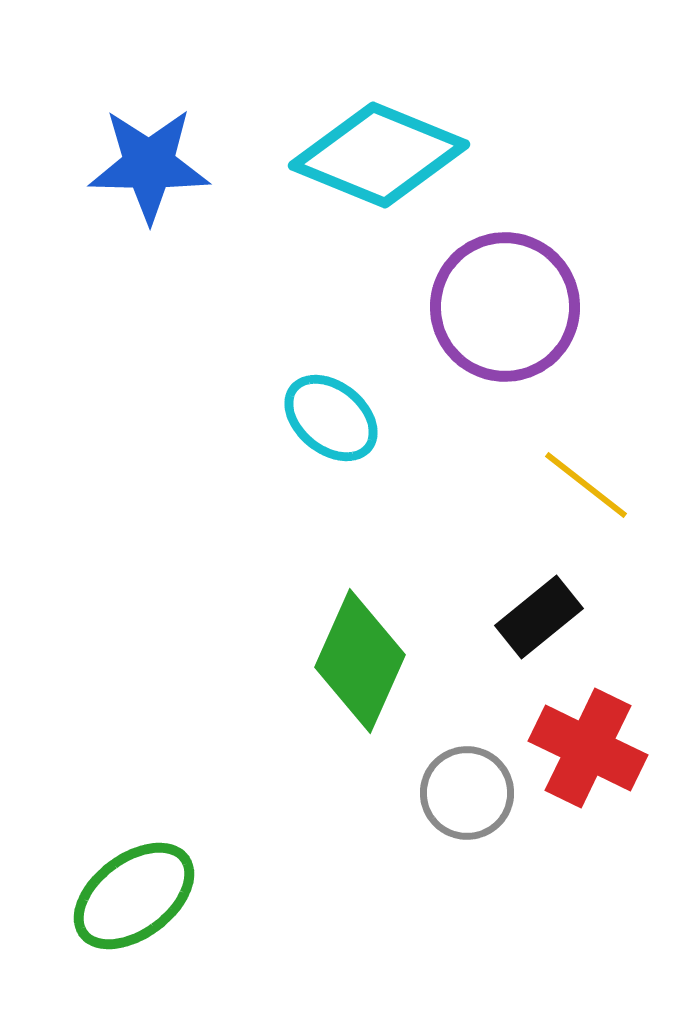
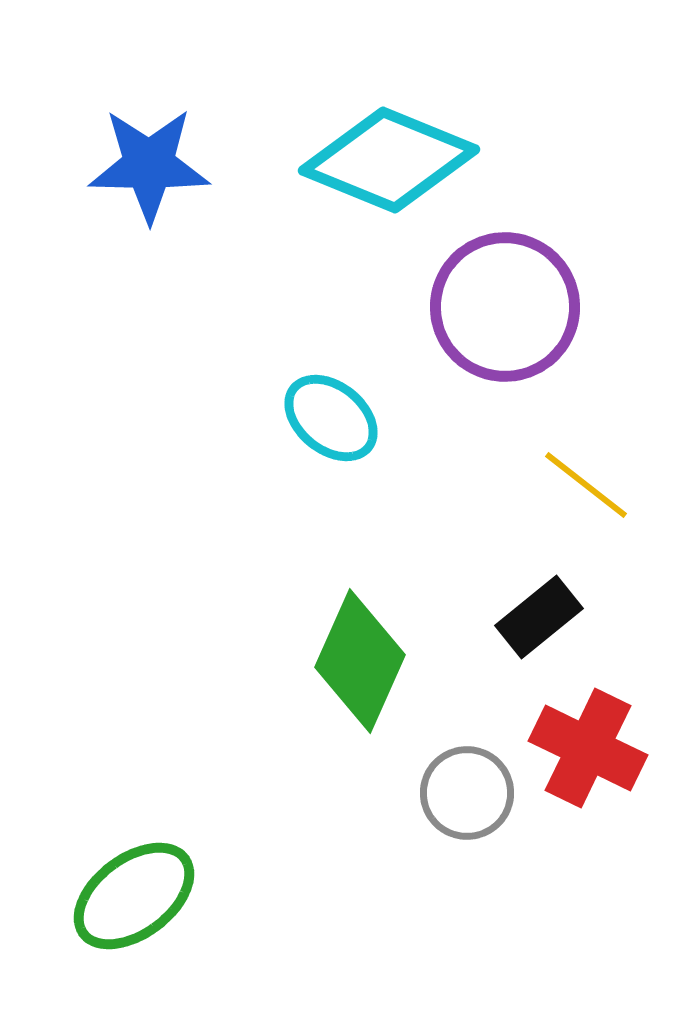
cyan diamond: moved 10 px right, 5 px down
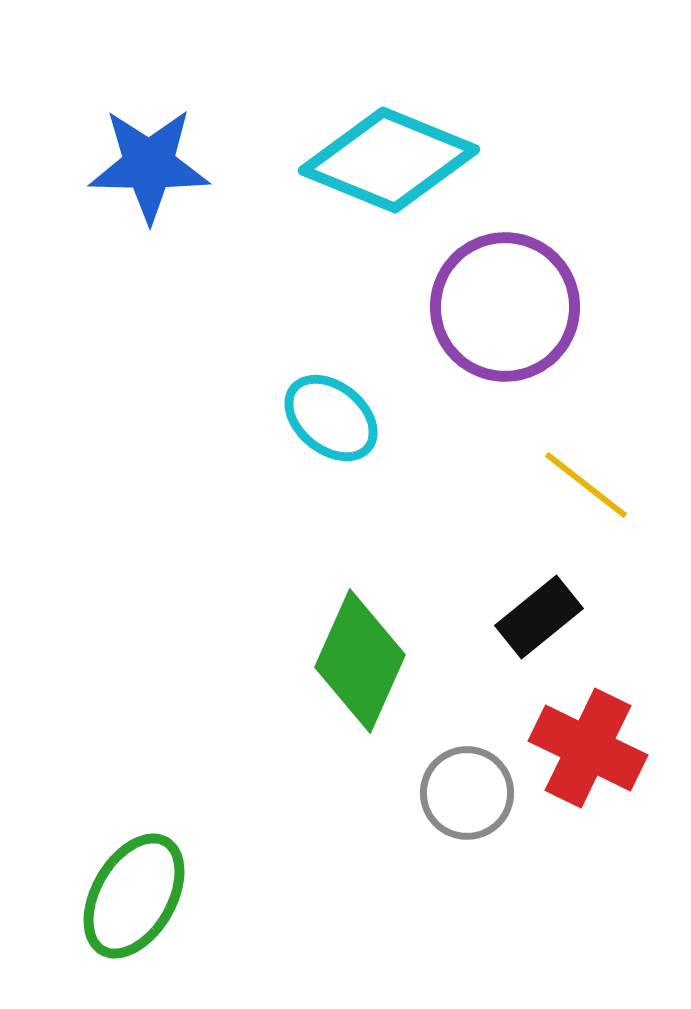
green ellipse: rotated 23 degrees counterclockwise
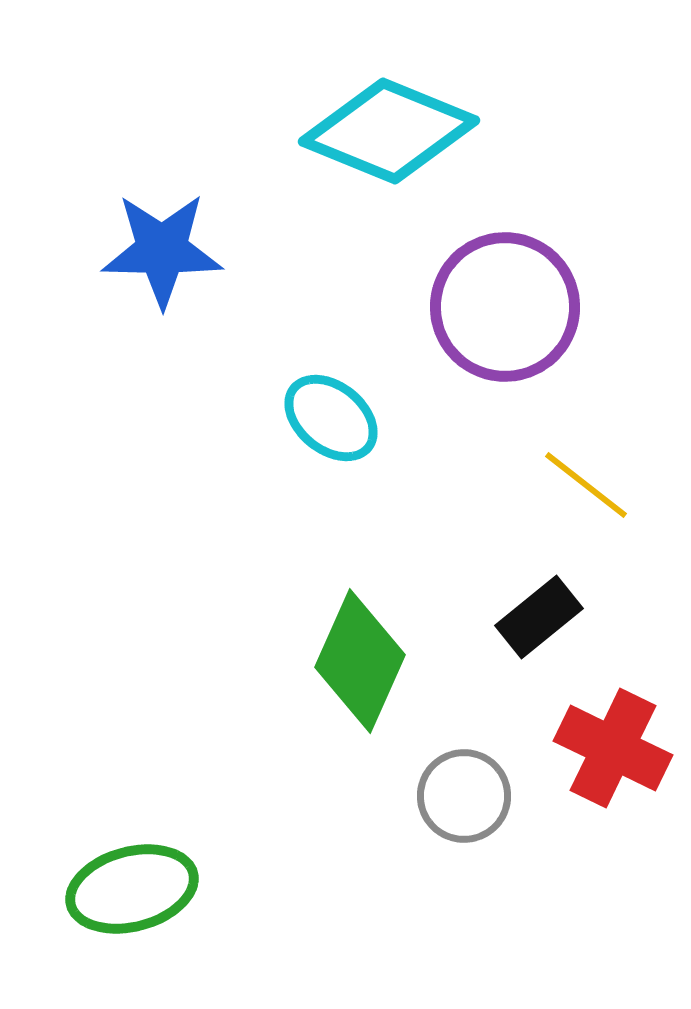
cyan diamond: moved 29 px up
blue star: moved 13 px right, 85 px down
red cross: moved 25 px right
gray circle: moved 3 px left, 3 px down
green ellipse: moved 2 px left, 7 px up; rotated 45 degrees clockwise
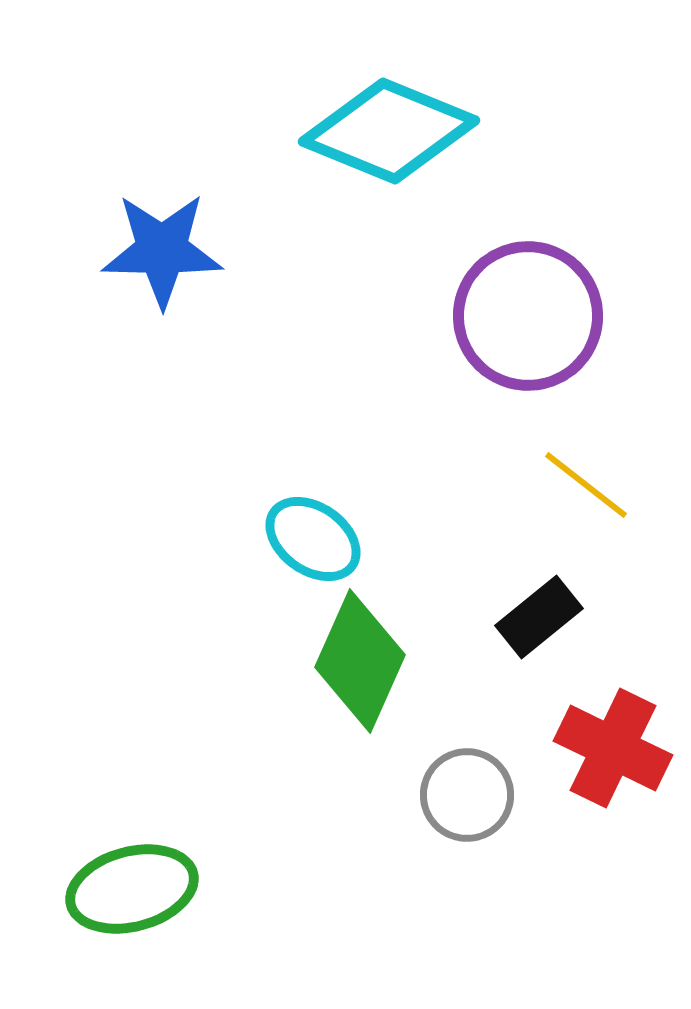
purple circle: moved 23 px right, 9 px down
cyan ellipse: moved 18 px left, 121 px down; rotated 4 degrees counterclockwise
gray circle: moved 3 px right, 1 px up
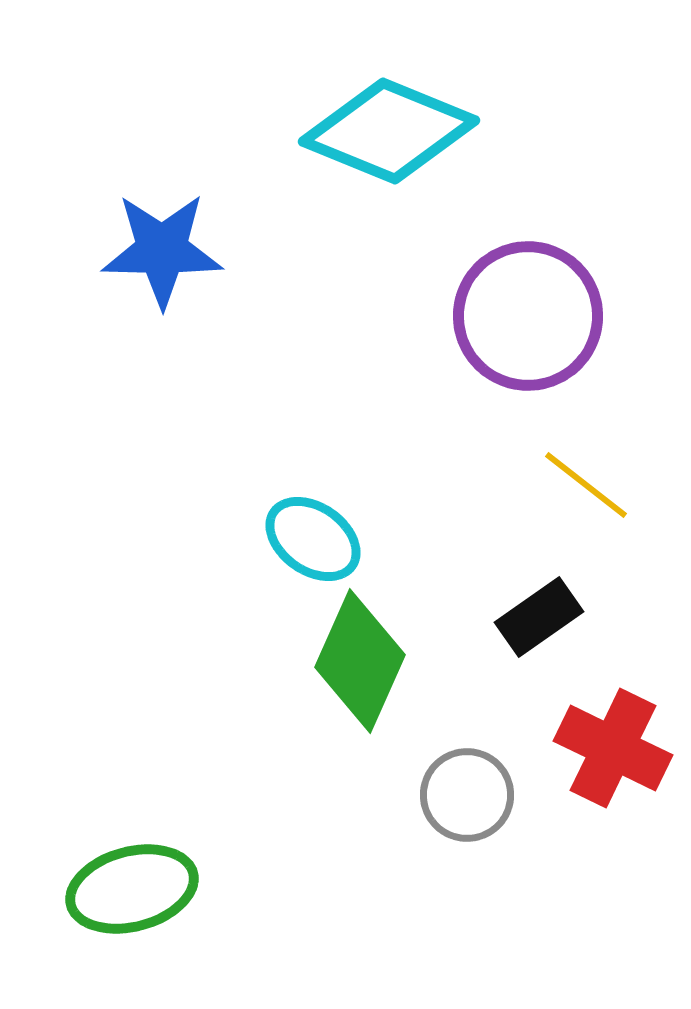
black rectangle: rotated 4 degrees clockwise
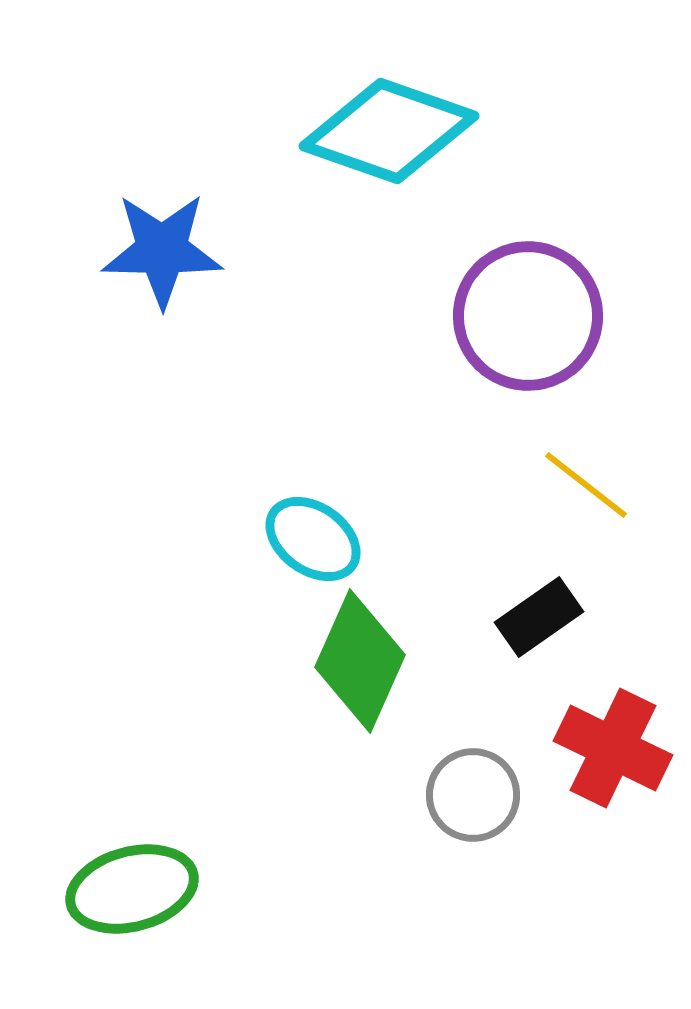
cyan diamond: rotated 3 degrees counterclockwise
gray circle: moved 6 px right
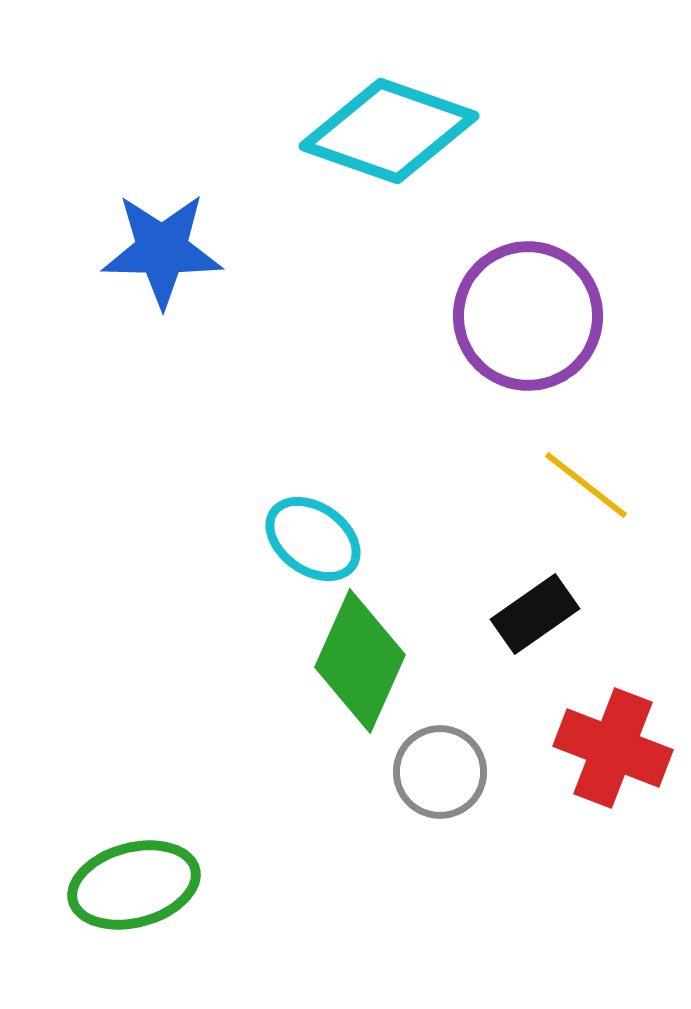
black rectangle: moved 4 px left, 3 px up
red cross: rotated 5 degrees counterclockwise
gray circle: moved 33 px left, 23 px up
green ellipse: moved 2 px right, 4 px up
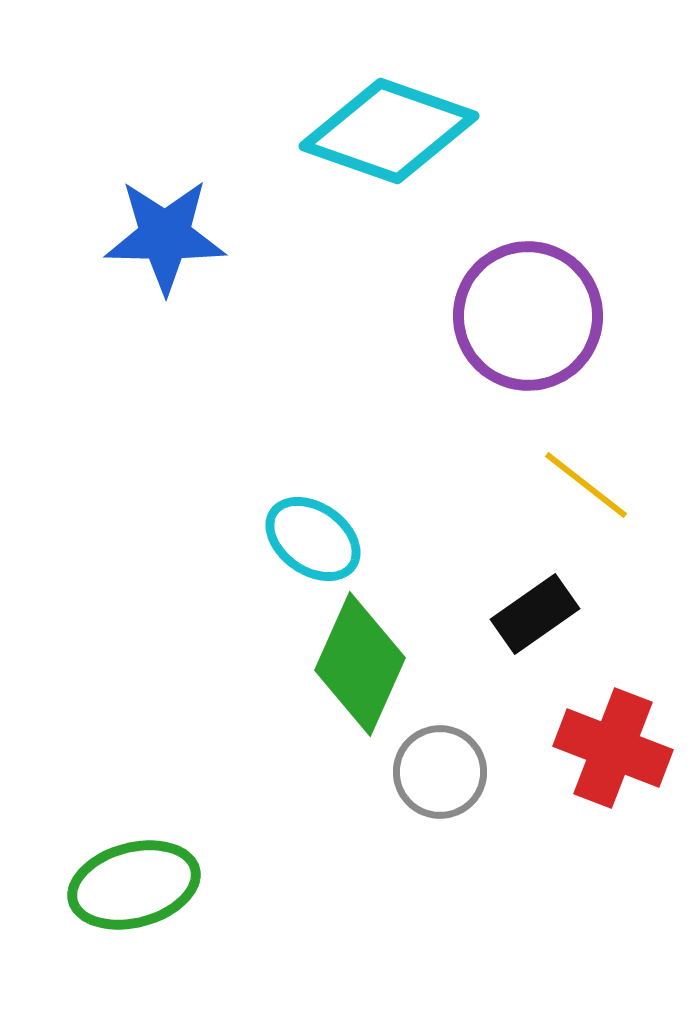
blue star: moved 3 px right, 14 px up
green diamond: moved 3 px down
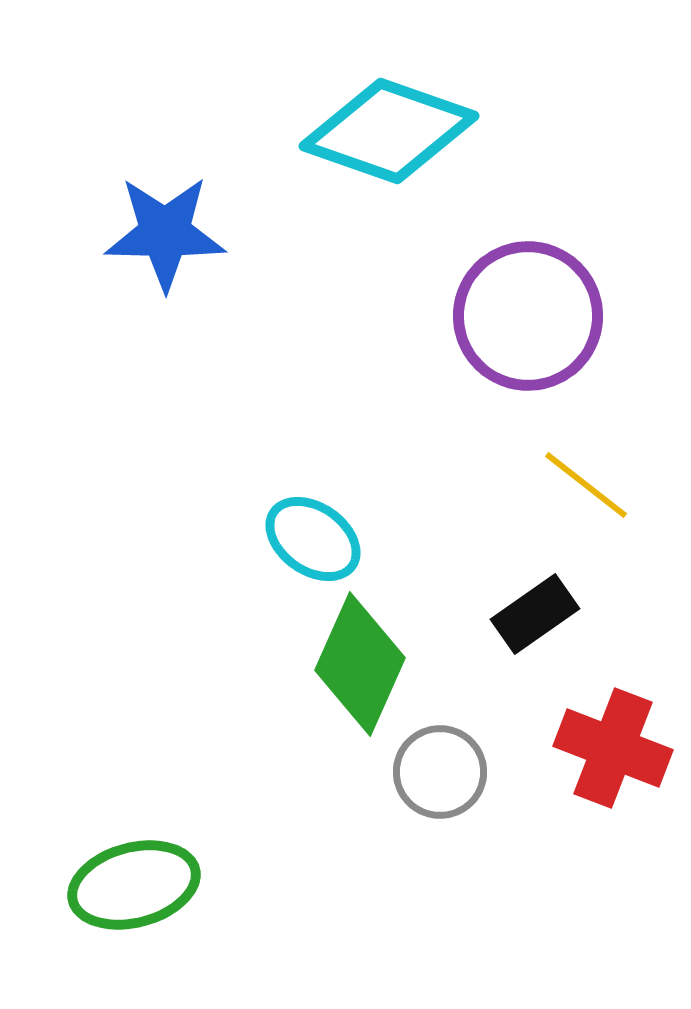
blue star: moved 3 px up
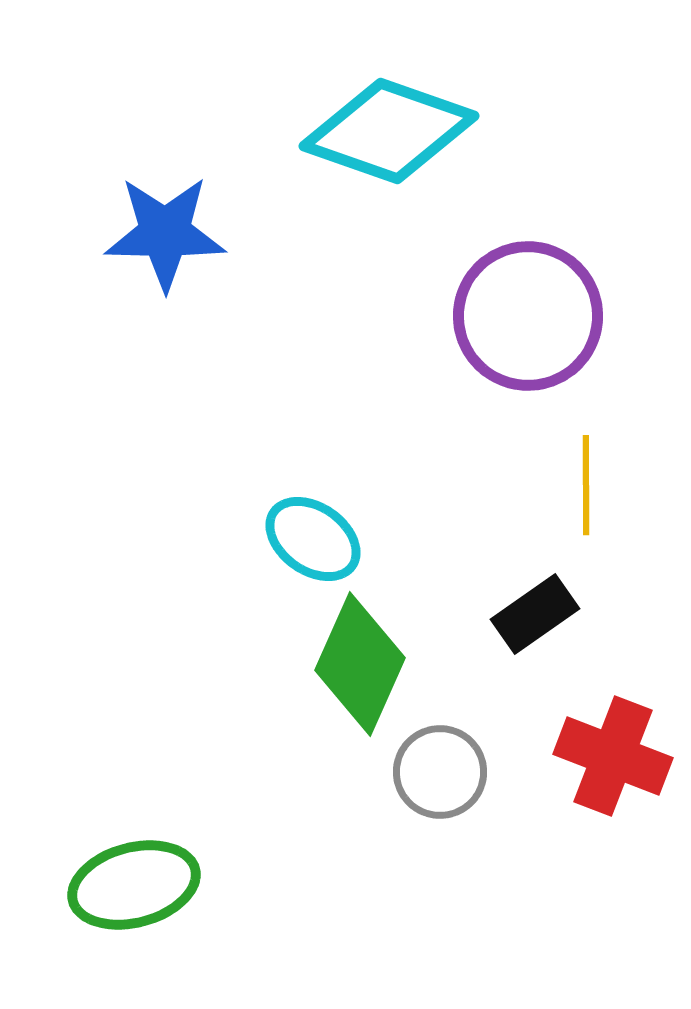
yellow line: rotated 52 degrees clockwise
red cross: moved 8 px down
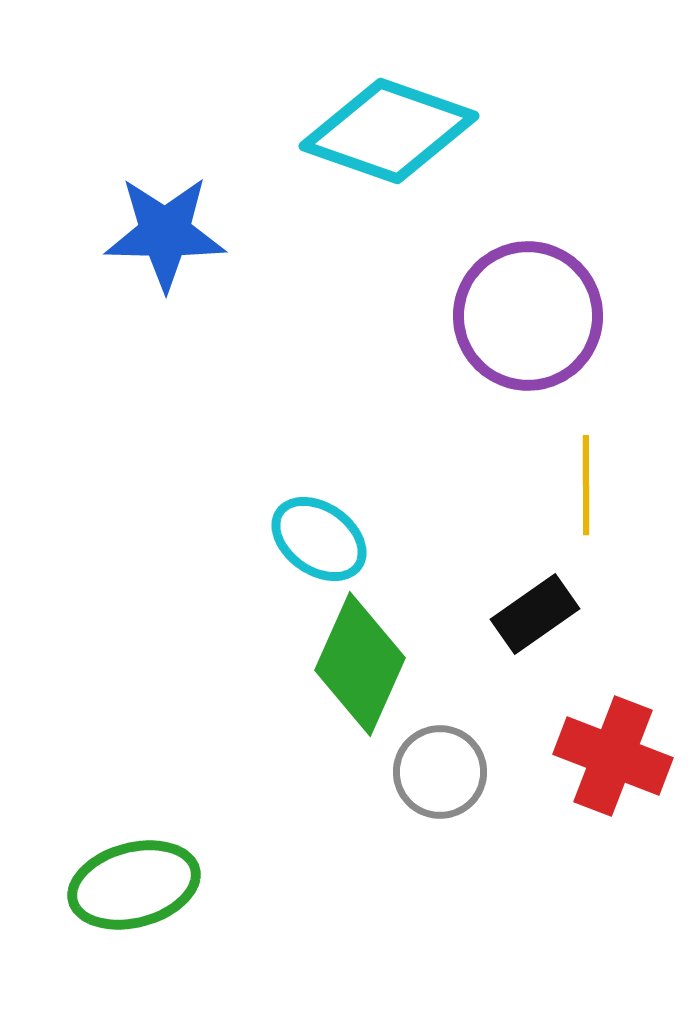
cyan ellipse: moved 6 px right
